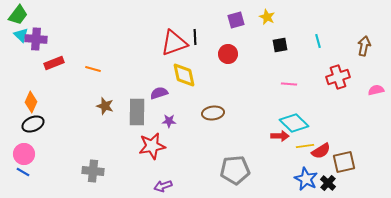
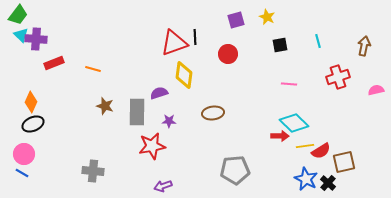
yellow diamond: rotated 20 degrees clockwise
blue line: moved 1 px left, 1 px down
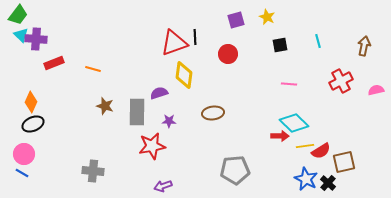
red cross: moved 3 px right, 4 px down; rotated 10 degrees counterclockwise
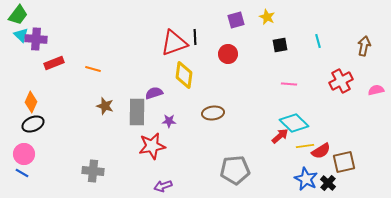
purple semicircle: moved 5 px left
red arrow: rotated 42 degrees counterclockwise
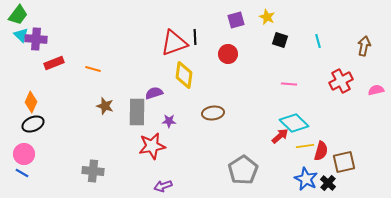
black square: moved 5 px up; rotated 28 degrees clockwise
red semicircle: rotated 42 degrees counterclockwise
gray pentagon: moved 8 px right; rotated 28 degrees counterclockwise
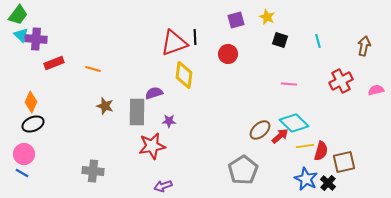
brown ellipse: moved 47 px right, 17 px down; rotated 35 degrees counterclockwise
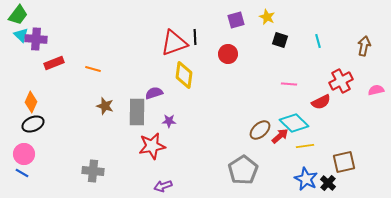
red semicircle: moved 49 px up; rotated 48 degrees clockwise
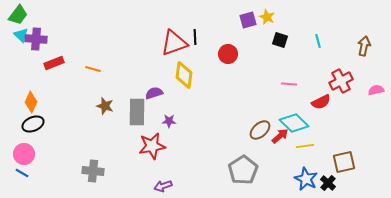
purple square: moved 12 px right
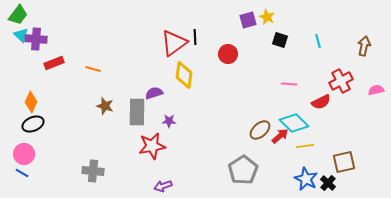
red triangle: rotated 16 degrees counterclockwise
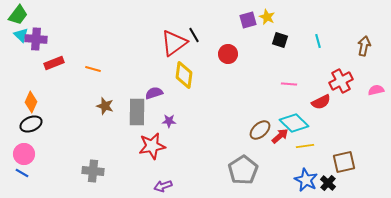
black line: moved 1 px left, 2 px up; rotated 28 degrees counterclockwise
black ellipse: moved 2 px left
blue star: moved 1 px down
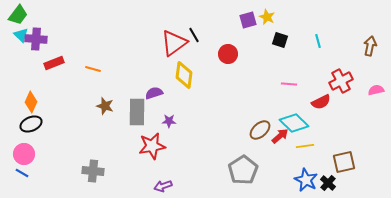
brown arrow: moved 6 px right
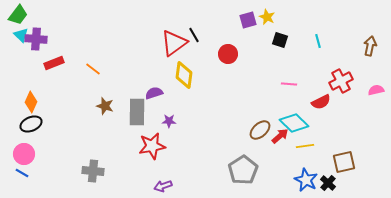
orange line: rotated 21 degrees clockwise
